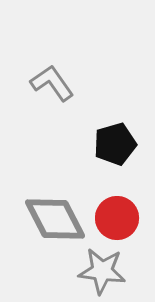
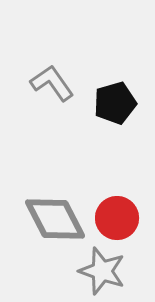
black pentagon: moved 41 px up
gray star: rotated 12 degrees clockwise
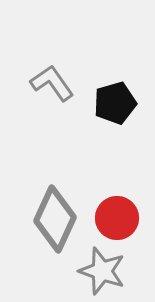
gray diamond: rotated 52 degrees clockwise
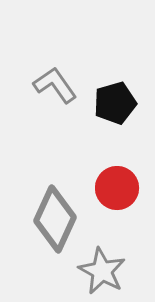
gray L-shape: moved 3 px right, 2 px down
red circle: moved 30 px up
gray star: rotated 9 degrees clockwise
